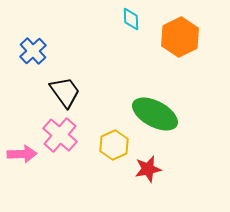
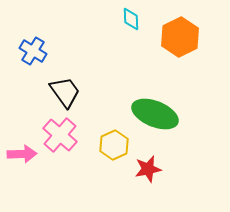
blue cross: rotated 16 degrees counterclockwise
green ellipse: rotated 6 degrees counterclockwise
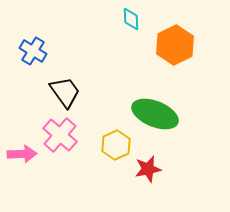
orange hexagon: moved 5 px left, 8 px down
yellow hexagon: moved 2 px right
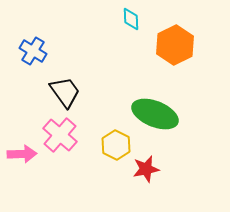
yellow hexagon: rotated 8 degrees counterclockwise
red star: moved 2 px left
